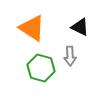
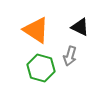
orange triangle: moved 4 px right, 2 px down
gray arrow: rotated 18 degrees clockwise
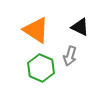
green hexagon: rotated 8 degrees clockwise
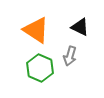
green hexagon: moved 1 px left
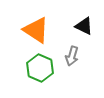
black triangle: moved 4 px right, 1 px up
gray arrow: moved 2 px right
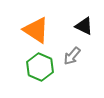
gray arrow: rotated 24 degrees clockwise
green hexagon: moved 1 px up
